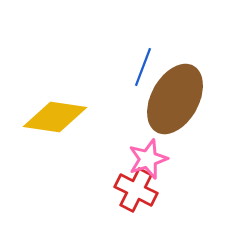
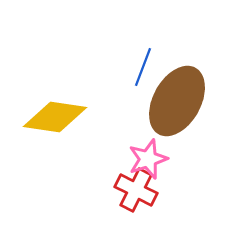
brown ellipse: moved 2 px right, 2 px down
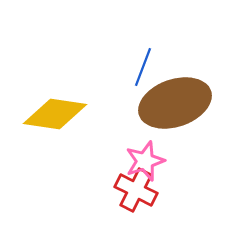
brown ellipse: moved 2 px left, 2 px down; rotated 42 degrees clockwise
yellow diamond: moved 3 px up
pink star: moved 3 px left, 2 px down
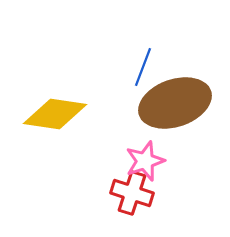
red cross: moved 4 px left, 3 px down; rotated 9 degrees counterclockwise
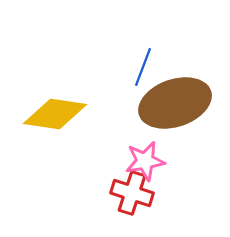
pink star: rotated 9 degrees clockwise
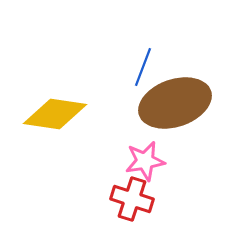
red cross: moved 6 px down
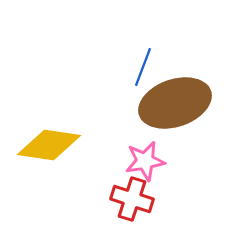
yellow diamond: moved 6 px left, 31 px down
